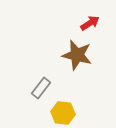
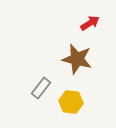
brown star: moved 4 px down
yellow hexagon: moved 8 px right, 11 px up
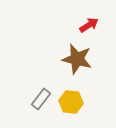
red arrow: moved 1 px left, 2 px down
gray rectangle: moved 11 px down
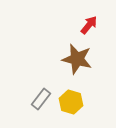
red arrow: rotated 18 degrees counterclockwise
yellow hexagon: rotated 10 degrees clockwise
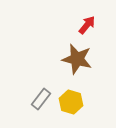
red arrow: moved 2 px left
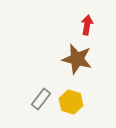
red arrow: rotated 30 degrees counterclockwise
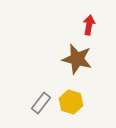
red arrow: moved 2 px right
gray rectangle: moved 4 px down
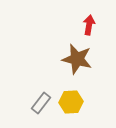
yellow hexagon: rotated 20 degrees counterclockwise
